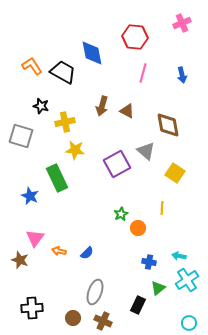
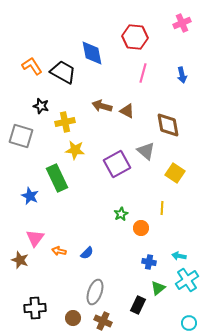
brown arrow: rotated 90 degrees clockwise
orange circle: moved 3 px right
black cross: moved 3 px right
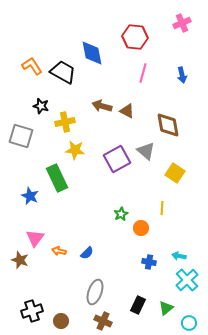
purple square: moved 5 px up
cyan cross: rotated 10 degrees counterclockwise
green triangle: moved 8 px right, 20 px down
black cross: moved 3 px left, 3 px down; rotated 15 degrees counterclockwise
brown circle: moved 12 px left, 3 px down
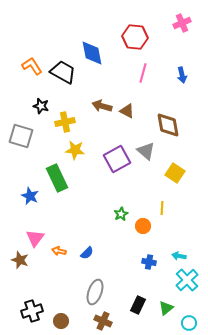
orange circle: moved 2 px right, 2 px up
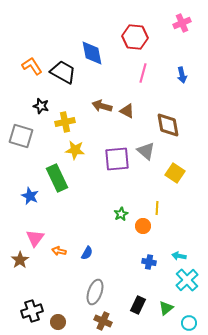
purple square: rotated 24 degrees clockwise
yellow line: moved 5 px left
blue semicircle: rotated 16 degrees counterclockwise
brown star: rotated 18 degrees clockwise
brown circle: moved 3 px left, 1 px down
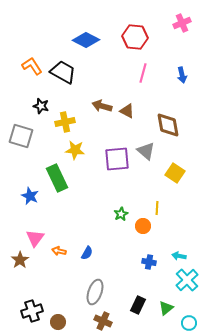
blue diamond: moved 6 px left, 13 px up; rotated 52 degrees counterclockwise
